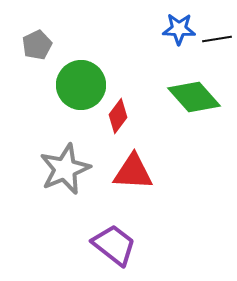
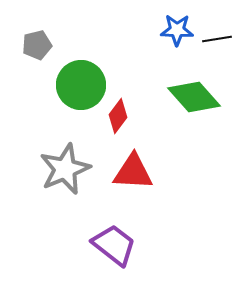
blue star: moved 2 px left, 1 px down
gray pentagon: rotated 12 degrees clockwise
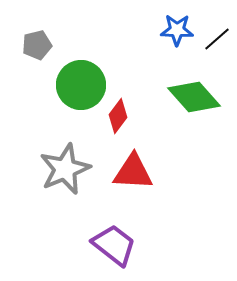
black line: rotated 32 degrees counterclockwise
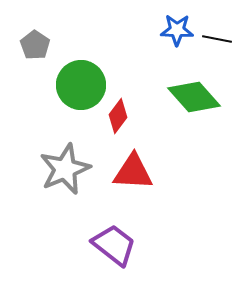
black line: rotated 52 degrees clockwise
gray pentagon: moved 2 px left; rotated 24 degrees counterclockwise
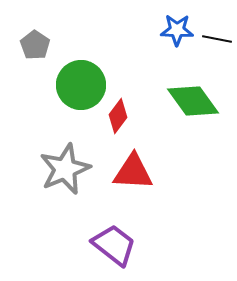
green diamond: moved 1 px left, 4 px down; rotated 6 degrees clockwise
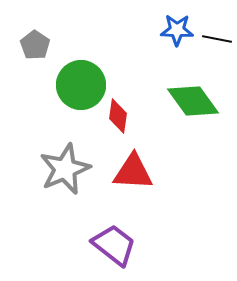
red diamond: rotated 28 degrees counterclockwise
